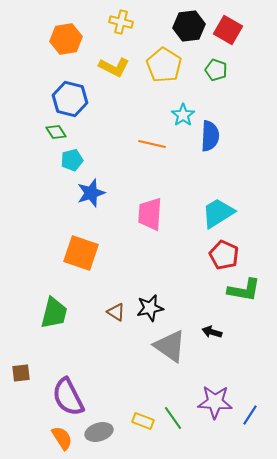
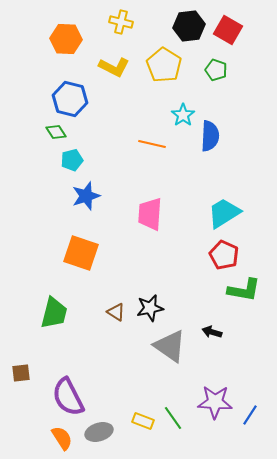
orange hexagon: rotated 12 degrees clockwise
blue star: moved 5 px left, 3 px down
cyan trapezoid: moved 6 px right
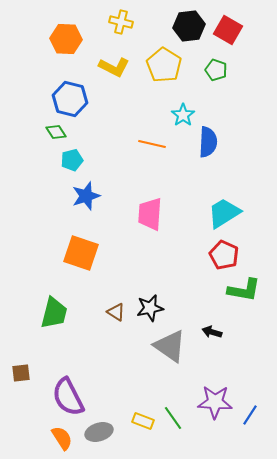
blue semicircle: moved 2 px left, 6 px down
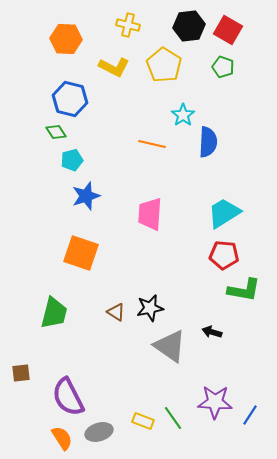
yellow cross: moved 7 px right, 3 px down
green pentagon: moved 7 px right, 3 px up
red pentagon: rotated 20 degrees counterclockwise
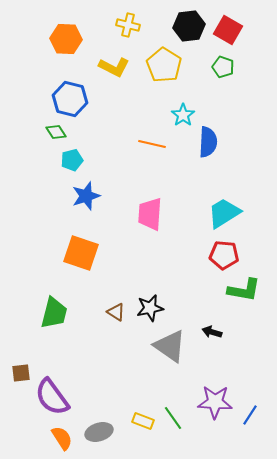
purple semicircle: moved 16 px left; rotated 9 degrees counterclockwise
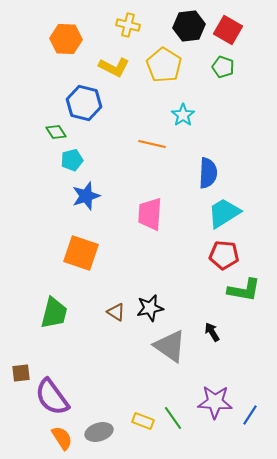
blue hexagon: moved 14 px right, 4 px down
blue semicircle: moved 31 px down
black arrow: rotated 42 degrees clockwise
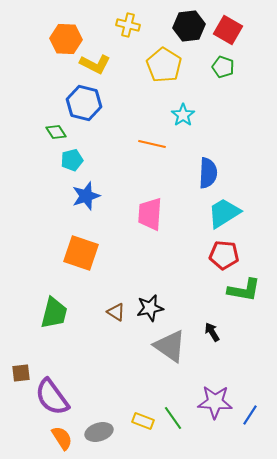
yellow L-shape: moved 19 px left, 3 px up
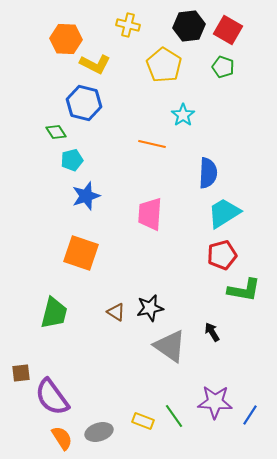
red pentagon: moved 2 px left; rotated 20 degrees counterclockwise
green line: moved 1 px right, 2 px up
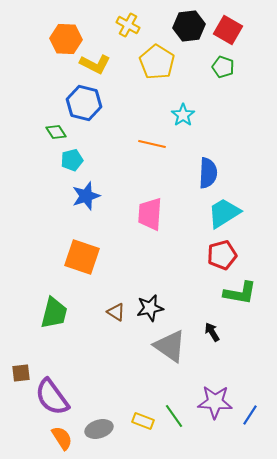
yellow cross: rotated 15 degrees clockwise
yellow pentagon: moved 7 px left, 3 px up
orange square: moved 1 px right, 4 px down
green L-shape: moved 4 px left, 3 px down
gray ellipse: moved 3 px up
